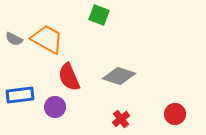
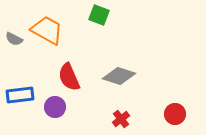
orange trapezoid: moved 9 px up
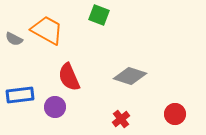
gray diamond: moved 11 px right
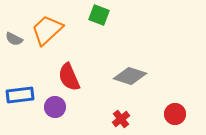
orange trapezoid: rotated 72 degrees counterclockwise
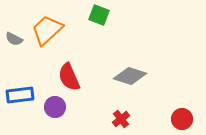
red circle: moved 7 px right, 5 px down
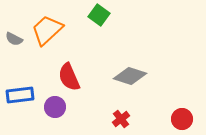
green square: rotated 15 degrees clockwise
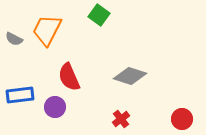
orange trapezoid: rotated 20 degrees counterclockwise
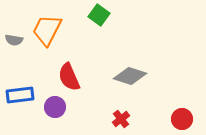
gray semicircle: moved 1 px down; rotated 18 degrees counterclockwise
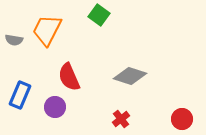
blue rectangle: rotated 60 degrees counterclockwise
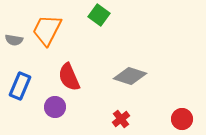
blue rectangle: moved 9 px up
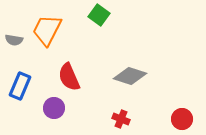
purple circle: moved 1 px left, 1 px down
red cross: rotated 30 degrees counterclockwise
